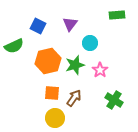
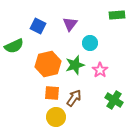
orange hexagon: moved 3 px down
yellow circle: moved 1 px right, 1 px up
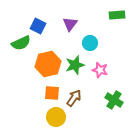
green semicircle: moved 7 px right, 3 px up
pink star: rotated 21 degrees counterclockwise
